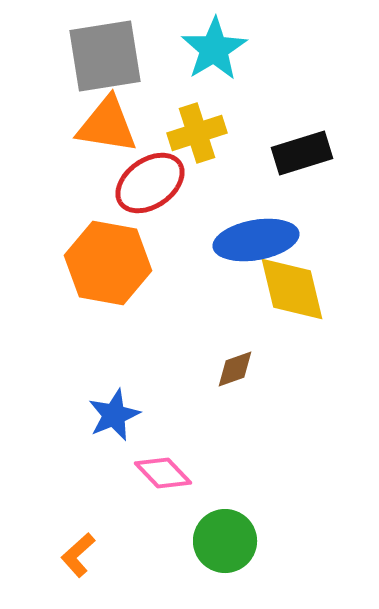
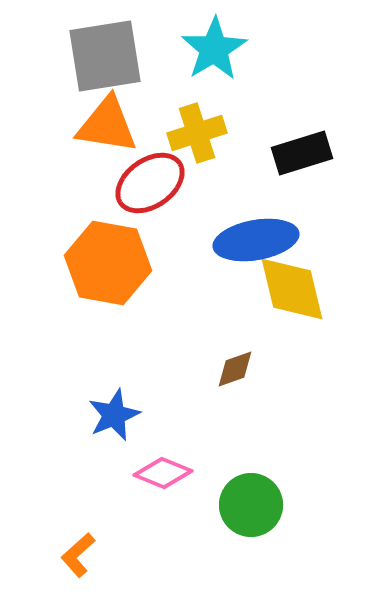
pink diamond: rotated 24 degrees counterclockwise
green circle: moved 26 px right, 36 px up
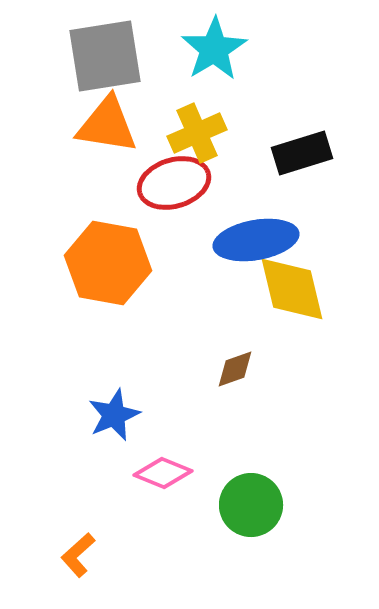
yellow cross: rotated 6 degrees counterclockwise
red ellipse: moved 24 px right; rotated 18 degrees clockwise
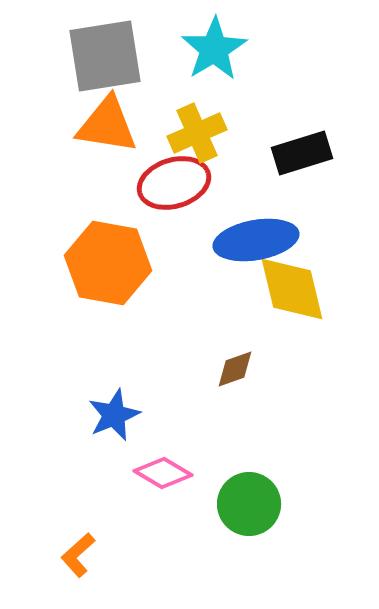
pink diamond: rotated 8 degrees clockwise
green circle: moved 2 px left, 1 px up
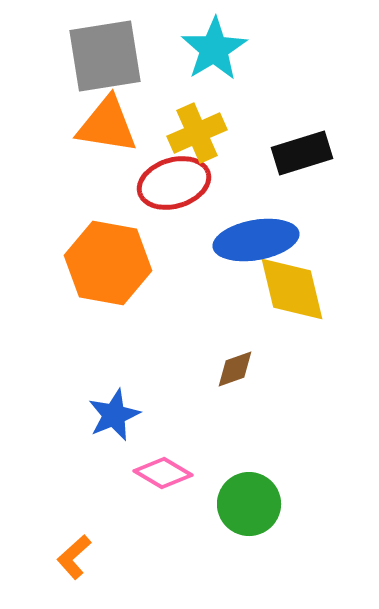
orange L-shape: moved 4 px left, 2 px down
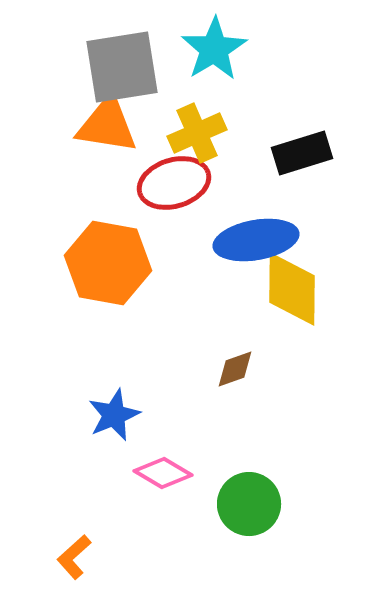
gray square: moved 17 px right, 11 px down
yellow diamond: rotated 14 degrees clockwise
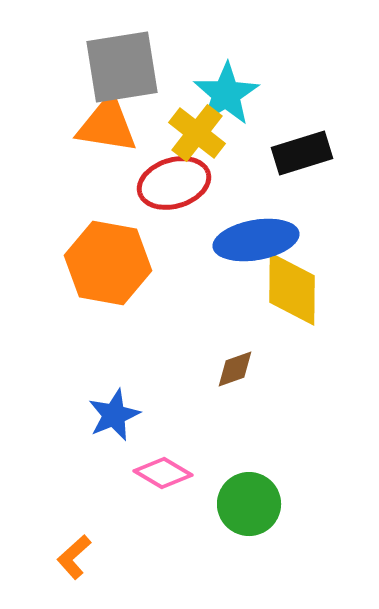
cyan star: moved 12 px right, 45 px down
yellow cross: rotated 28 degrees counterclockwise
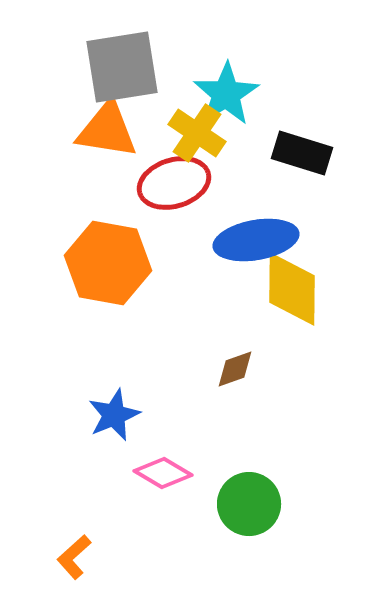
orange triangle: moved 5 px down
yellow cross: rotated 4 degrees counterclockwise
black rectangle: rotated 34 degrees clockwise
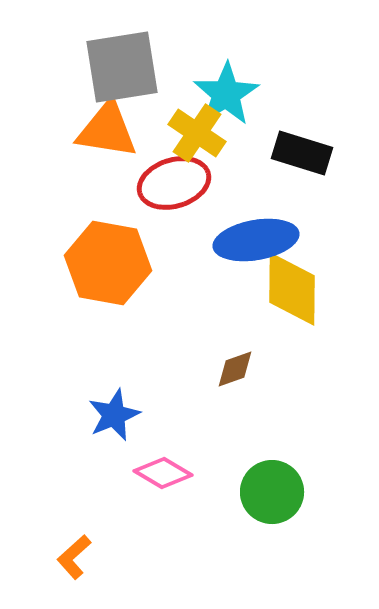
green circle: moved 23 px right, 12 px up
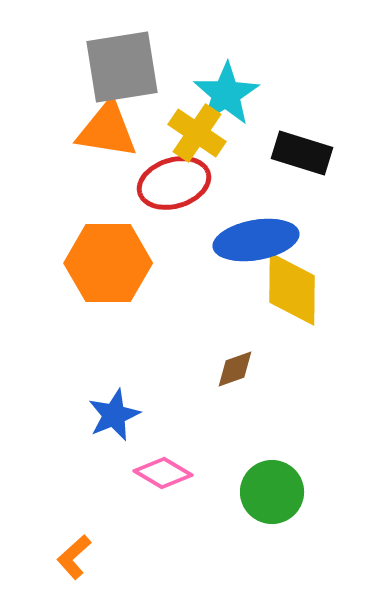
orange hexagon: rotated 10 degrees counterclockwise
